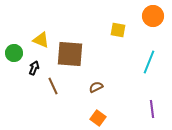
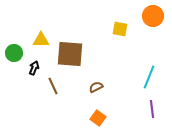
yellow square: moved 2 px right, 1 px up
yellow triangle: rotated 24 degrees counterclockwise
cyan line: moved 15 px down
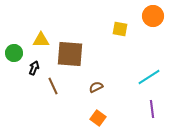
cyan line: rotated 35 degrees clockwise
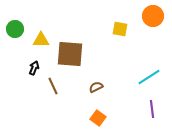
green circle: moved 1 px right, 24 px up
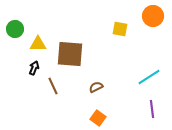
yellow triangle: moved 3 px left, 4 px down
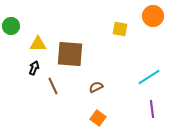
green circle: moved 4 px left, 3 px up
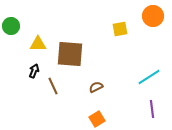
yellow square: rotated 21 degrees counterclockwise
black arrow: moved 3 px down
orange square: moved 1 px left, 1 px down; rotated 21 degrees clockwise
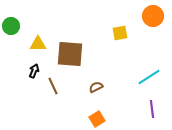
yellow square: moved 4 px down
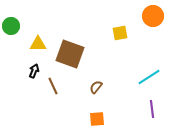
brown square: rotated 16 degrees clockwise
brown semicircle: rotated 24 degrees counterclockwise
orange square: rotated 28 degrees clockwise
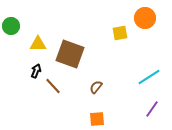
orange circle: moved 8 px left, 2 px down
black arrow: moved 2 px right
brown line: rotated 18 degrees counterclockwise
purple line: rotated 42 degrees clockwise
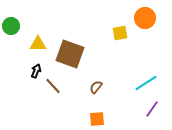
cyan line: moved 3 px left, 6 px down
